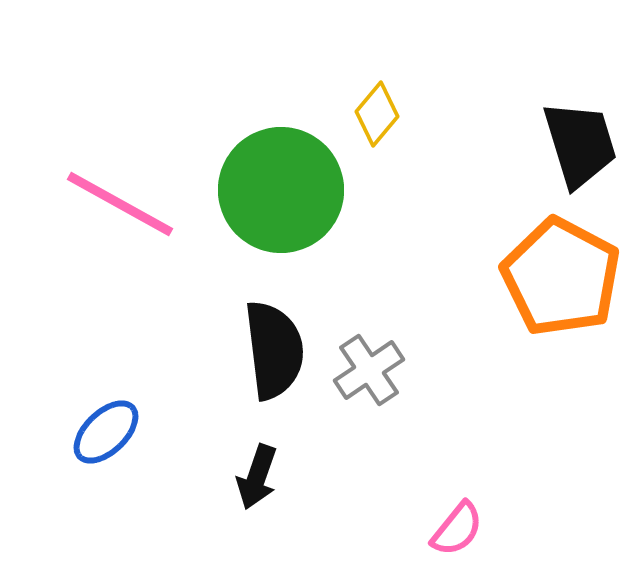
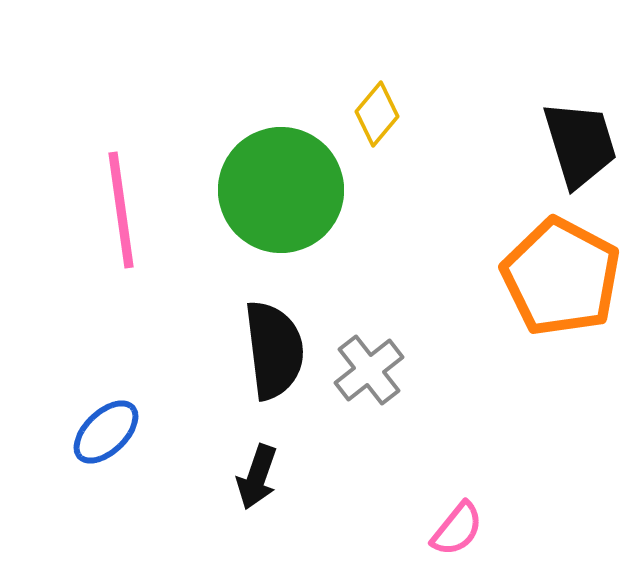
pink line: moved 1 px right, 6 px down; rotated 53 degrees clockwise
gray cross: rotated 4 degrees counterclockwise
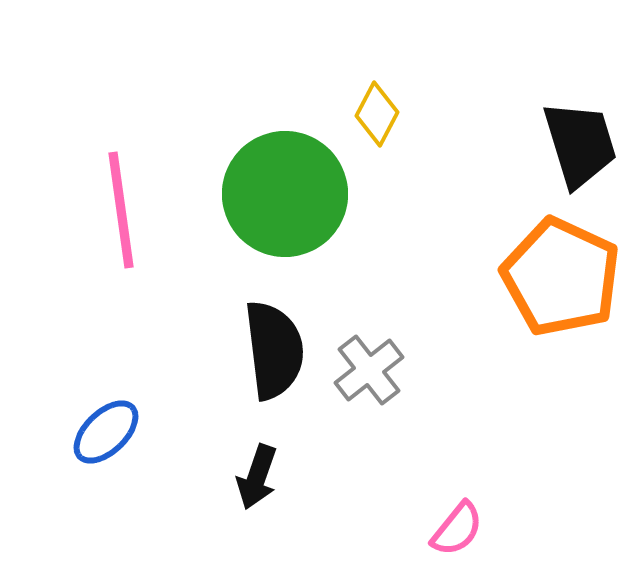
yellow diamond: rotated 12 degrees counterclockwise
green circle: moved 4 px right, 4 px down
orange pentagon: rotated 3 degrees counterclockwise
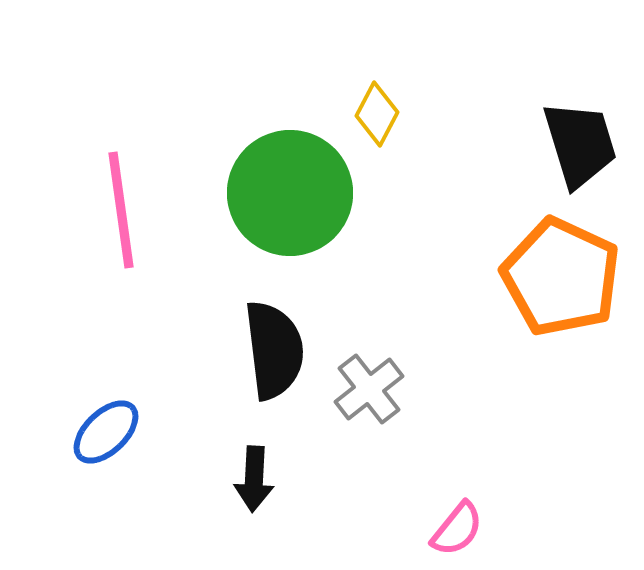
green circle: moved 5 px right, 1 px up
gray cross: moved 19 px down
black arrow: moved 3 px left, 2 px down; rotated 16 degrees counterclockwise
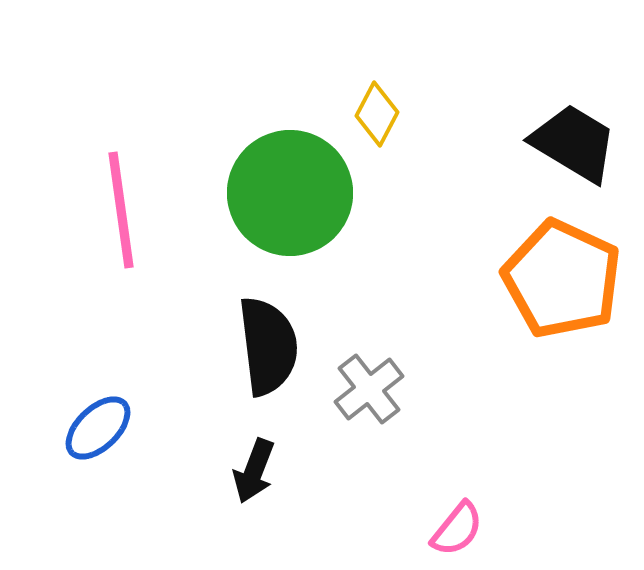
black trapezoid: moved 6 px left, 1 px up; rotated 42 degrees counterclockwise
orange pentagon: moved 1 px right, 2 px down
black semicircle: moved 6 px left, 4 px up
blue ellipse: moved 8 px left, 4 px up
black arrow: moved 8 px up; rotated 18 degrees clockwise
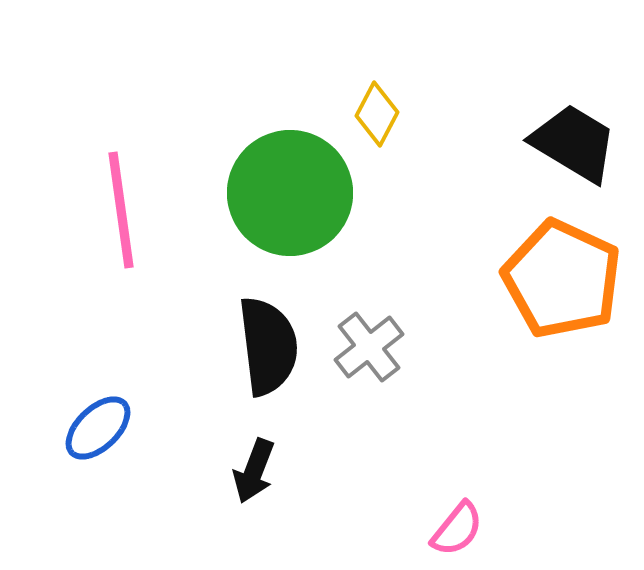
gray cross: moved 42 px up
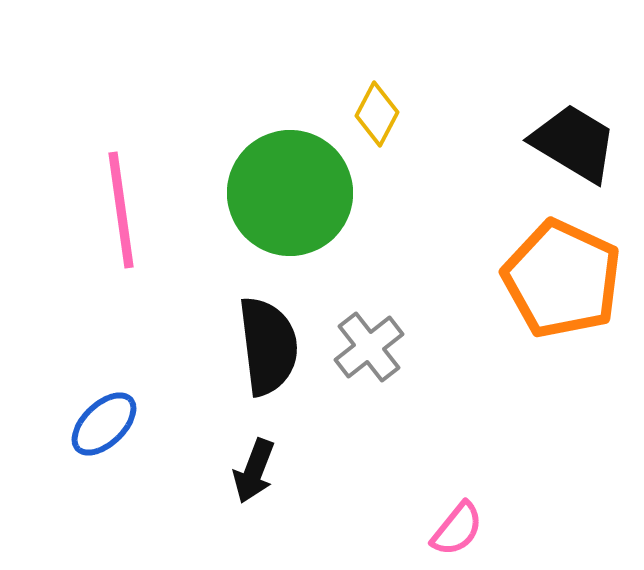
blue ellipse: moved 6 px right, 4 px up
